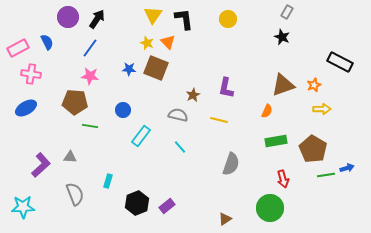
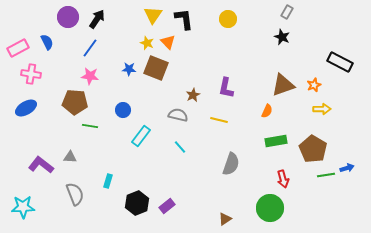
purple L-shape at (41, 165): rotated 100 degrees counterclockwise
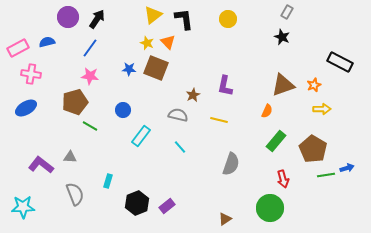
yellow triangle at (153, 15): rotated 18 degrees clockwise
blue semicircle at (47, 42): rotated 77 degrees counterclockwise
purple L-shape at (226, 88): moved 1 px left, 2 px up
brown pentagon at (75, 102): rotated 20 degrees counterclockwise
green line at (90, 126): rotated 21 degrees clockwise
green rectangle at (276, 141): rotated 40 degrees counterclockwise
